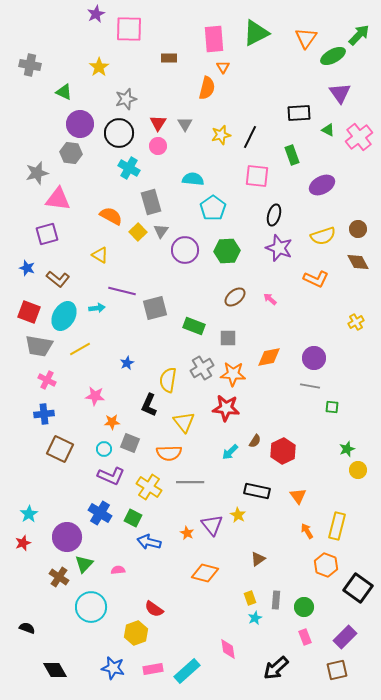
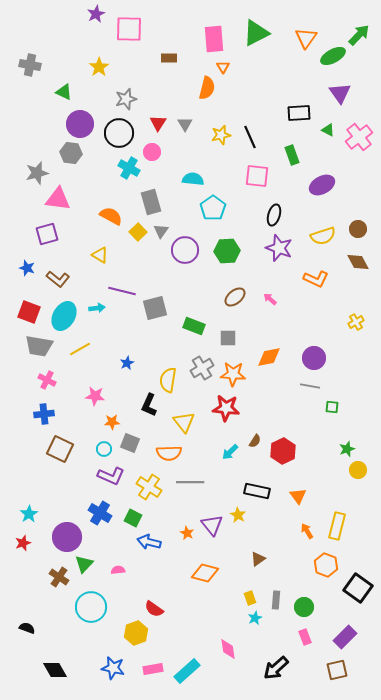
black line at (250, 137): rotated 50 degrees counterclockwise
pink circle at (158, 146): moved 6 px left, 6 px down
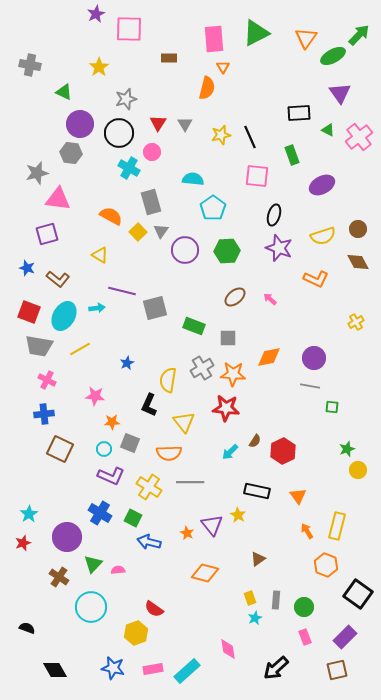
green triangle at (84, 564): moved 9 px right
black square at (358, 588): moved 6 px down
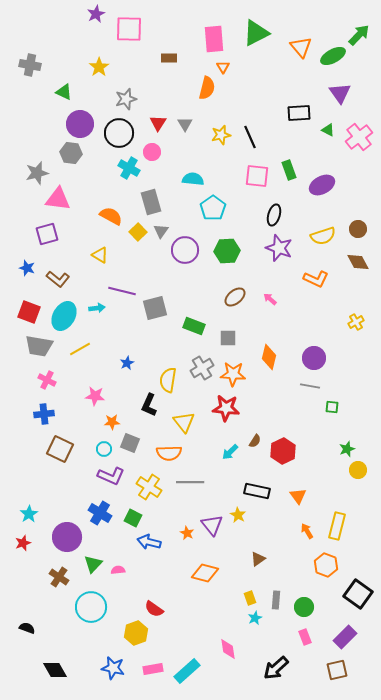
orange triangle at (306, 38): moved 5 px left, 9 px down; rotated 15 degrees counterclockwise
green rectangle at (292, 155): moved 3 px left, 15 px down
orange diamond at (269, 357): rotated 65 degrees counterclockwise
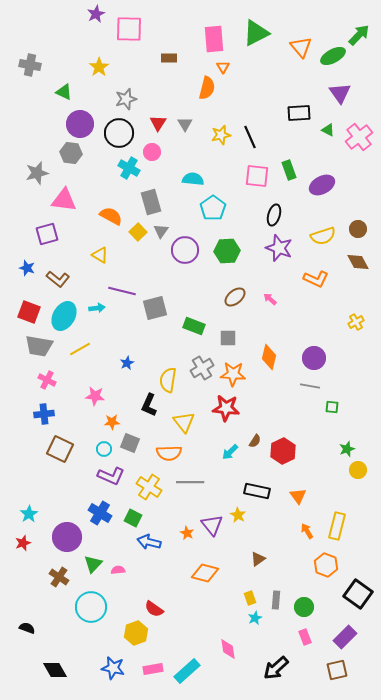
pink triangle at (58, 199): moved 6 px right, 1 px down
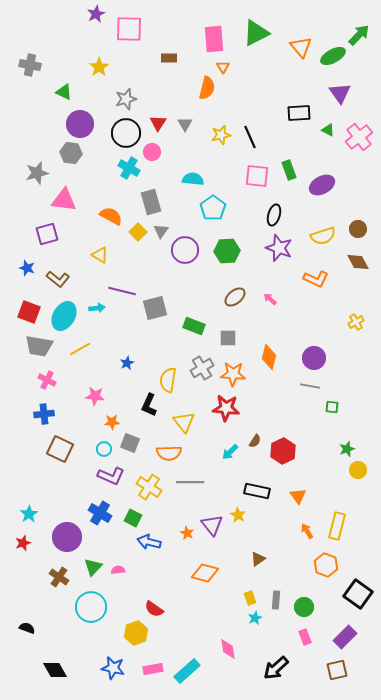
black circle at (119, 133): moved 7 px right
green triangle at (93, 564): moved 3 px down
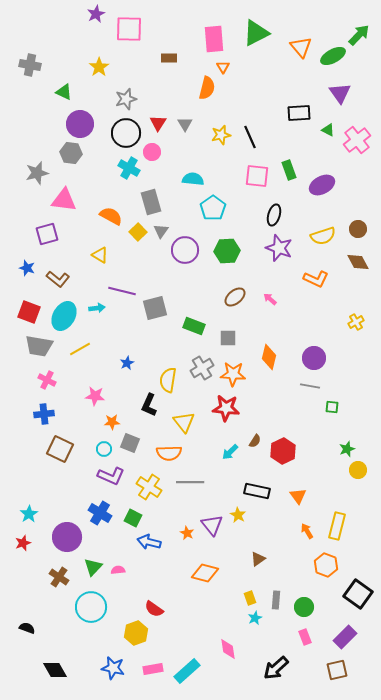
pink cross at (359, 137): moved 2 px left, 3 px down
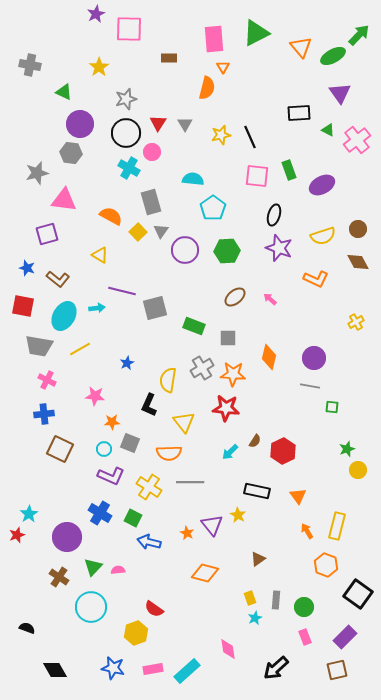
red square at (29, 312): moved 6 px left, 6 px up; rotated 10 degrees counterclockwise
red star at (23, 543): moved 6 px left, 8 px up
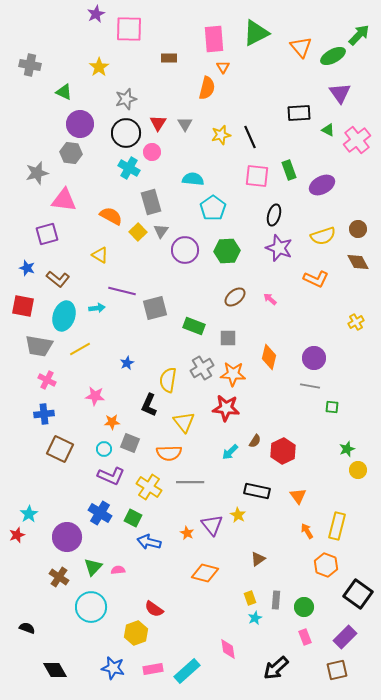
cyan ellipse at (64, 316): rotated 12 degrees counterclockwise
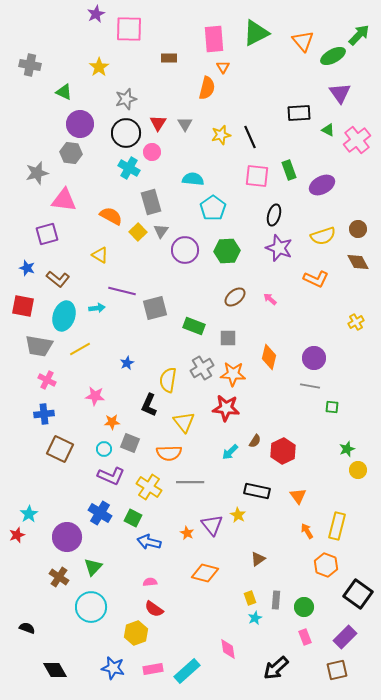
orange triangle at (301, 47): moved 2 px right, 6 px up
pink semicircle at (118, 570): moved 32 px right, 12 px down
